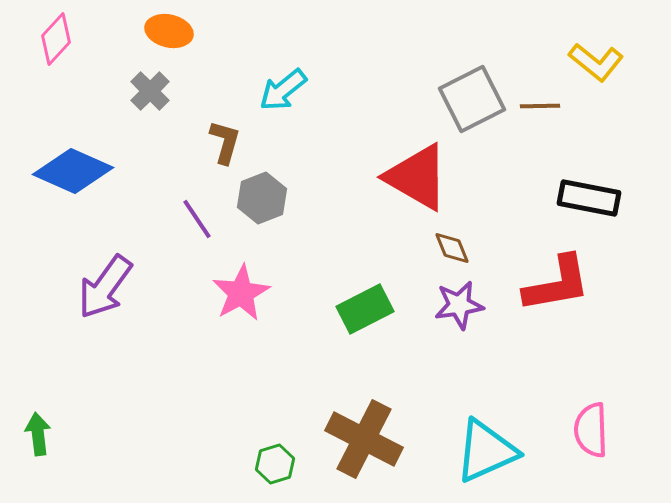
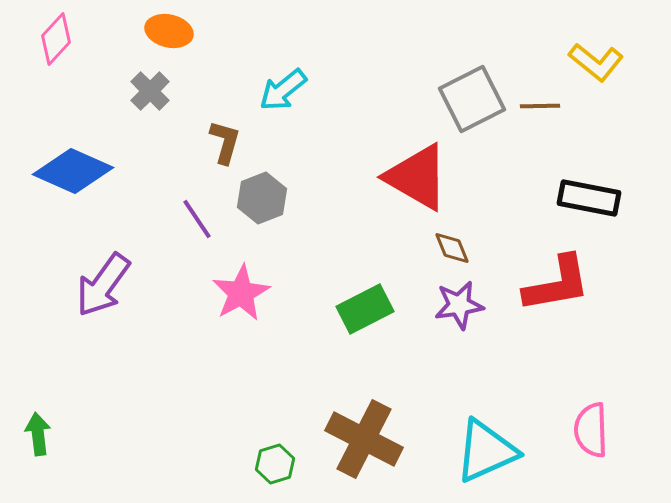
purple arrow: moved 2 px left, 2 px up
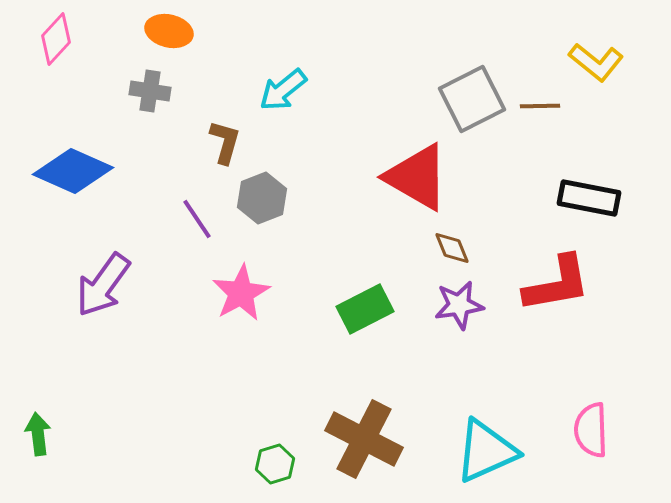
gray cross: rotated 36 degrees counterclockwise
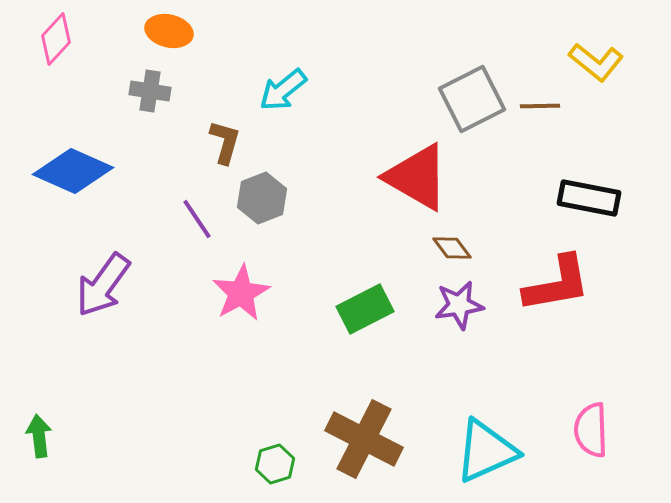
brown diamond: rotated 15 degrees counterclockwise
green arrow: moved 1 px right, 2 px down
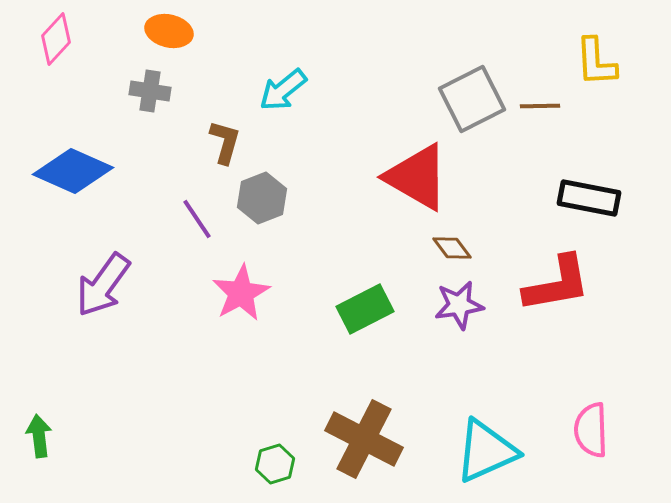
yellow L-shape: rotated 48 degrees clockwise
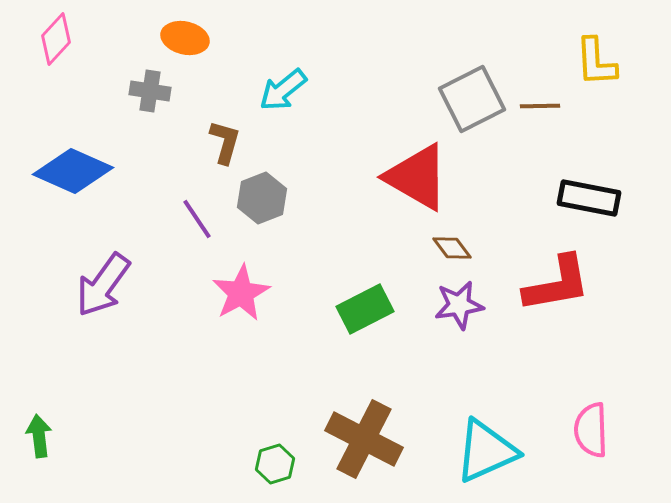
orange ellipse: moved 16 px right, 7 px down
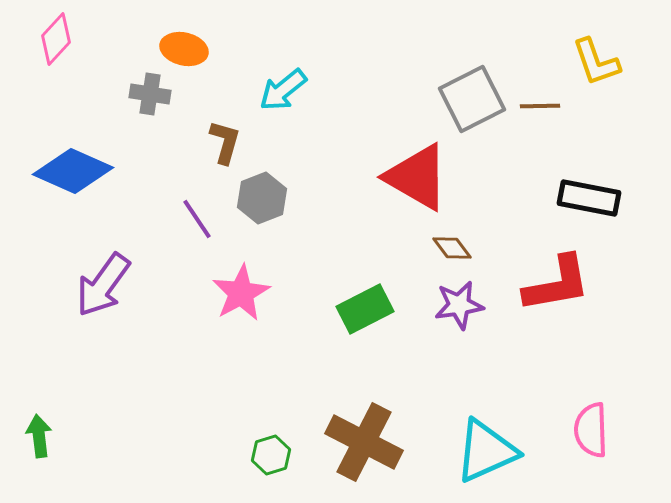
orange ellipse: moved 1 px left, 11 px down
yellow L-shape: rotated 16 degrees counterclockwise
gray cross: moved 3 px down
brown cross: moved 3 px down
green hexagon: moved 4 px left, 9 px up
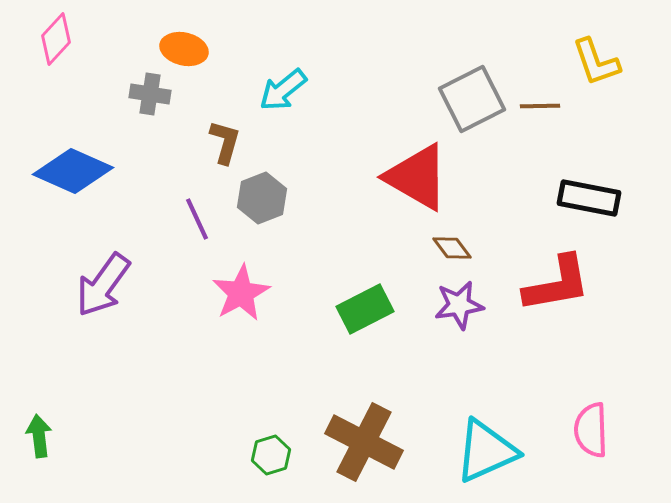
purple line: rotated 9 degrees clockwise
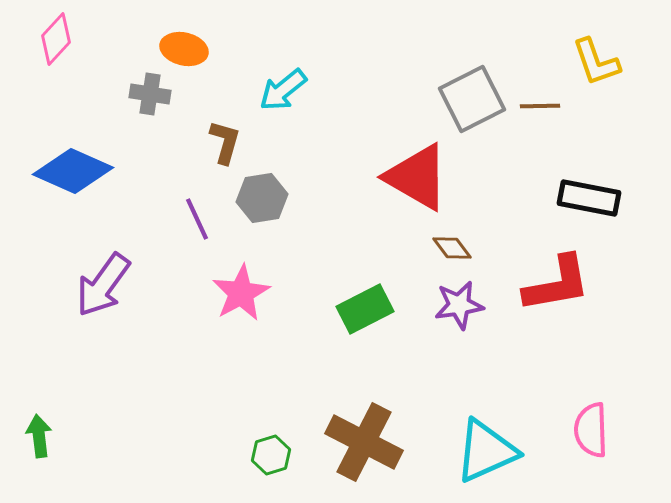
gray hexagon: rotated 12 degrees clockwise
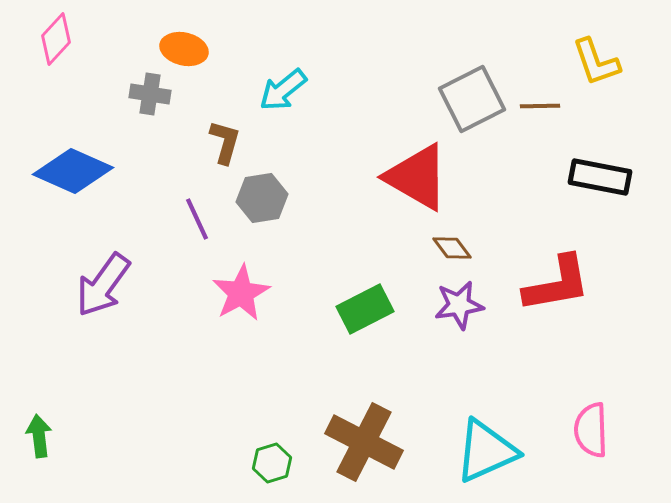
black rectangle: moved 11 px right, 21 px up
green hexagon: moved 1 px right, 8 px down
